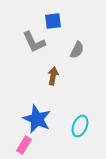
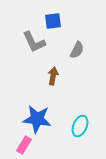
blue star: rotated 16 degrees counterclockwise
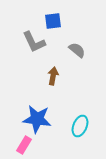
gray semicircle: rotated 78 degrees counterclockwise
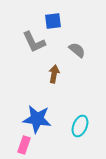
brown arrow: moved 1 px right, 2 px up
pink rectangle: rotated 12 degrees counterclockwise
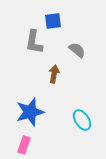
gray L-shape: rotated 35 degrees clockwise
blue star: moved 7 px left, 7 px up; rotated 24 degrees counterclockwise
cyan ellipse: moved 2 px right, 6 px up; rotated 55 degrees counterclockwise
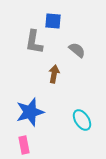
blue square: rotated 12 degrees clockwise
pink rectangle: rotated 30 degrees counterclockwise
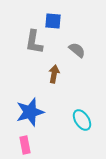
pink rectangle: moved 1 px right
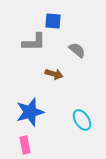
gray L-shape: rotated 100 degrees counterclockwise
brown arrow: rotated 96 degrees clockwise
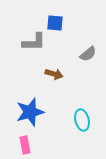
blue square: moved 2 px right, 2 px down
gray semicircle: moved 11 px right, 4 px down; rotated 102 degrees clockwise
cyan ellipse: rotated 20 degrees clockwise
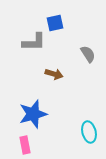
blue square: rotated 18 degrees counterclockwise
gray semicircle: rotated 84 degrees counterclockwise
blue star: moved 3 px right, 2 px down
cyan ellipse: moved 7 px right, 12 px down
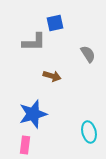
brown arrow: moved 2 px left, 2 px down
pink rectangle: rotated 18 degrees clockwise
